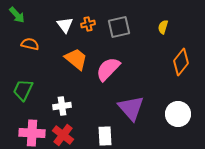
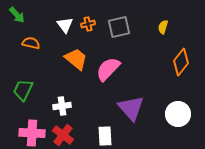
orange semicircle: moved 1 px right, 1 px up
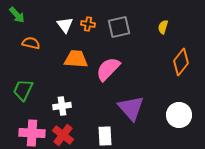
orange cross: rotated 24 degrees clockwise
orange trapezoid: rotated 35 degrees counterclockwise
white circle: moved 1 px right, 1 px down
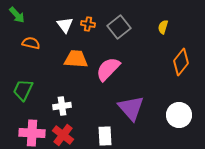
gray square: rotated 25 degrees counterclockwise
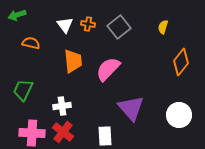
green arrow: rotated 114 degrees clockwise
orange trapezoid: moved 3 px left, 2 px down; rotated 80 degrees clockwise
red cross: moved 3 px up
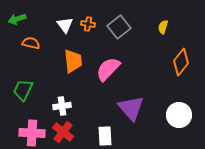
green arrow: moved 4 px down
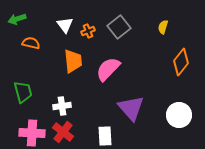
orange cross: moved 7 px down; rotated 32 degrees counterclockwise
green trapezoid: moved 2 px down; rotated 140 degrees clockwise
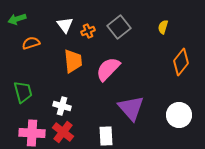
orange semicircle: rotated 30 degrees counterclockwise
white cross: rotated 24 degrees clockwise
white rectangle: moved 1 px right
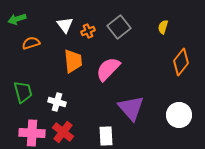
white cross: moved 5 px left, 4 px up
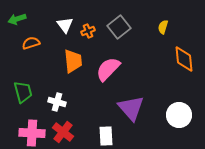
orange diamond: moved 3 px right, 3 px up; rotated 44 degrees counterclockwise
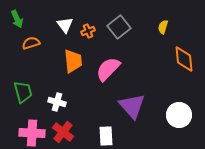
green arrow: rotated 96 degrees counterclockwise
purple triangle: moved 1 px right, 2 px up
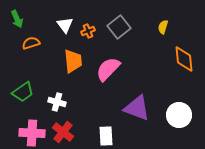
green trapezoid: rotated 70 degrees clockwise
purple triangle: moved 5 px right, 2 px down; rotated 28 degrees counterclockwise
